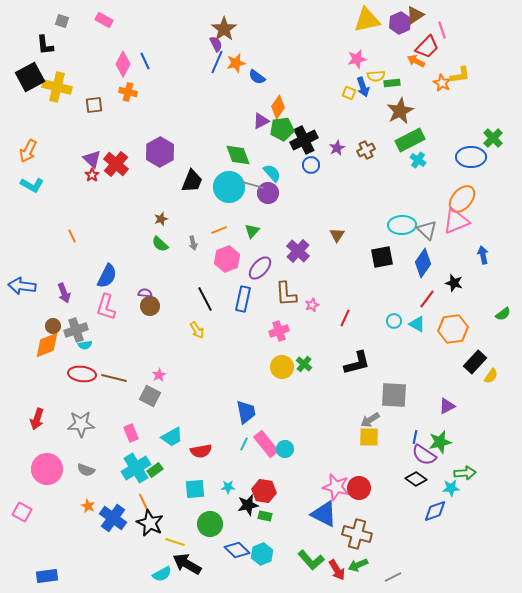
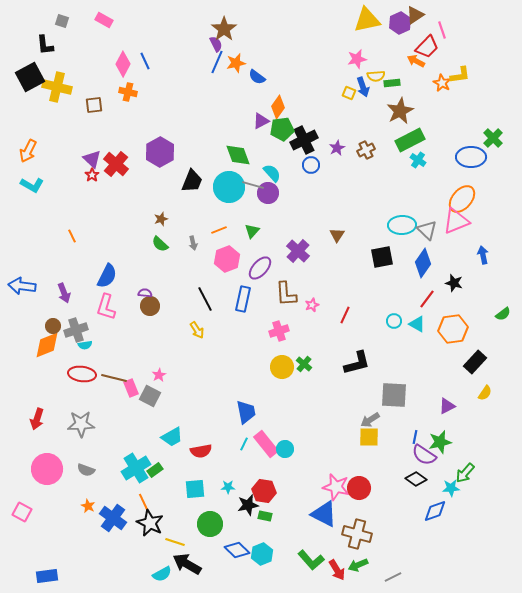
red line at (345, 318): moved 3 px up
yellow semicircle at (491, 376): moved 6 px left, 17 px down
pink rectangle at (131, 433): moved 45 px up
green arrow at (465, 473): rotated 135 degrees clockwise
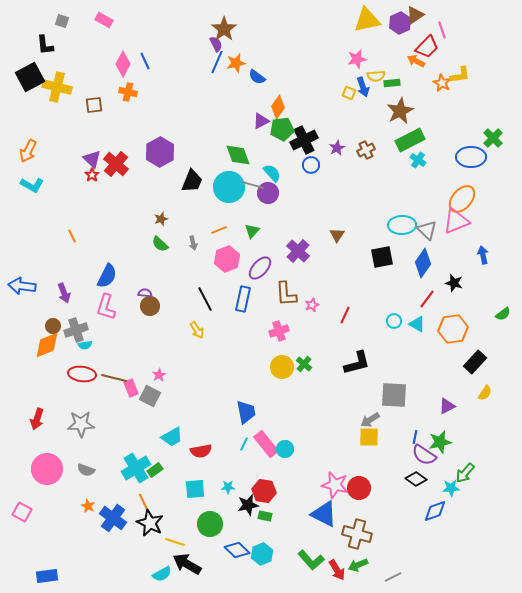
pink star at (336, 487): moved 1 px left, 2 px up
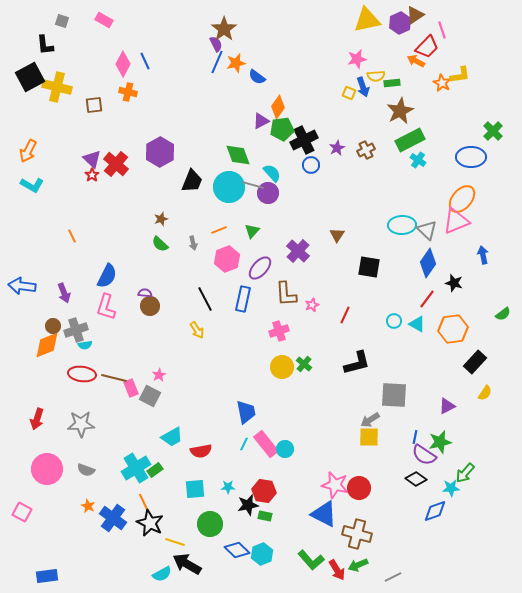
green cross at (493, 138): moved 7 px up
black square at (382, 257): moved 13 px left, 10 px down; rotated 20 degrees clockwise
blue diamond at (423, 263): moved 5 px right
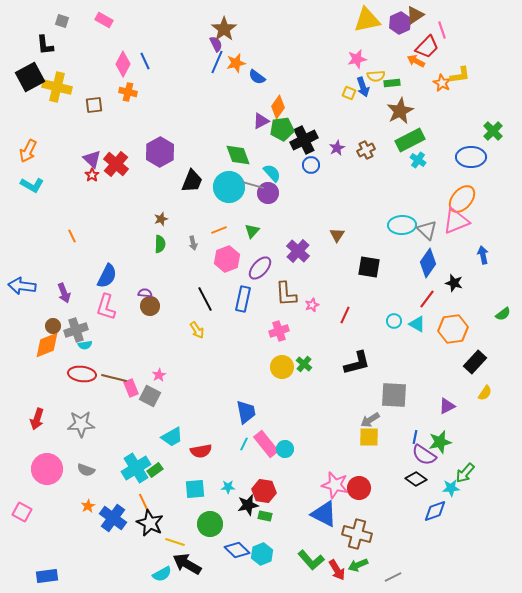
green semicircle at (160, 244): rotated 132 degrees counterclockwise
orange star at (88, 506): rotated 16 degrees clockwise
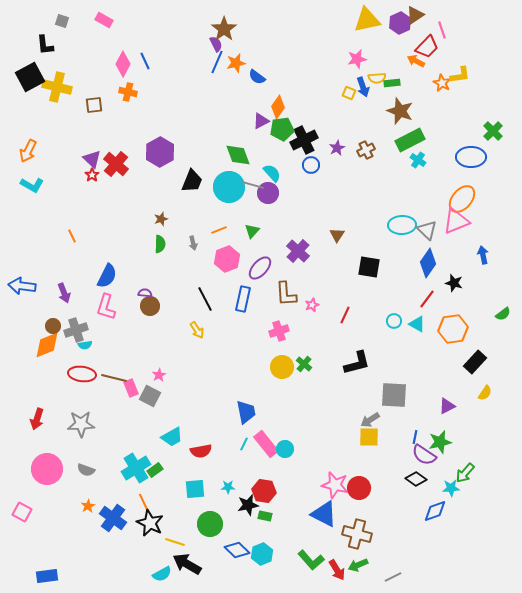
yellow semicircle at (376, 76): moved 1 px right, 2 px down
brown star at (400, 111): rotated 24 degrees counterclockwise
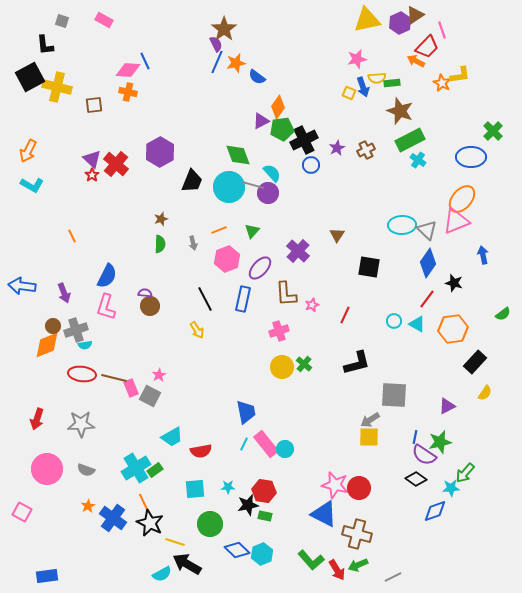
pink diamond at (123, 64): moved 5 px right, 6 px down; rotated 65 degrees clockwise
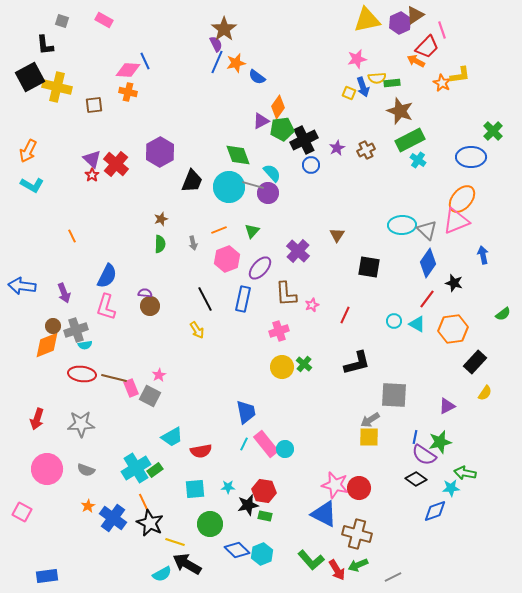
green arrow at (465, 473): rotated 60 degrees clockwise
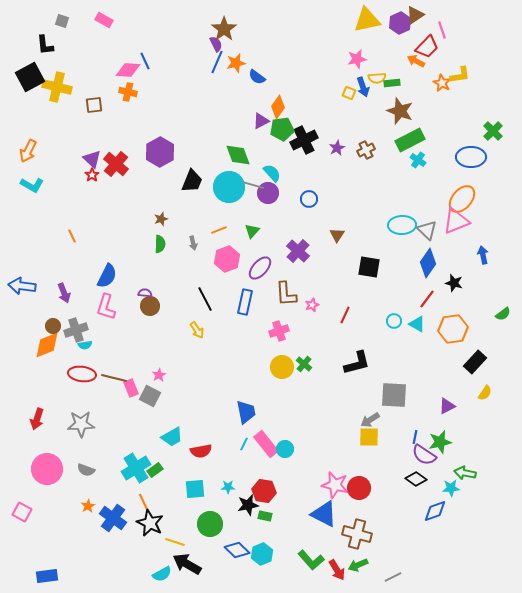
blue circle at (311, 165): moved 2 px left, 34 px down
blue rectangle at (243, 299): moved 2 px right, 3 px down
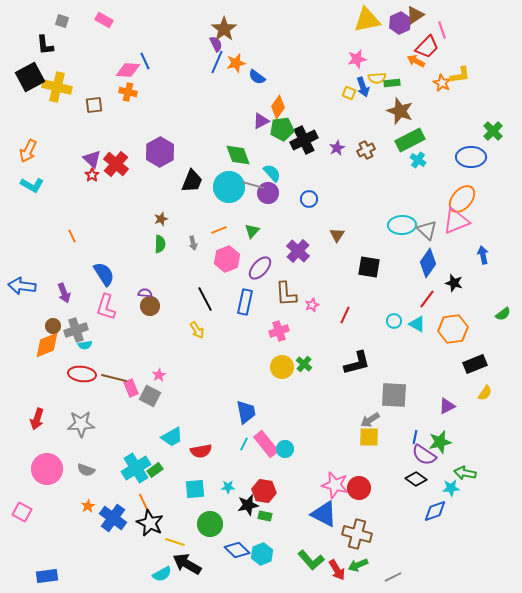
blue semicircle at (107, 276): moved 3 px left, 2 px up; rotated 60 degrees counterclockwise
black rectangle at (475, 362): moved 2 px down; rotated 25 degrees clockwise
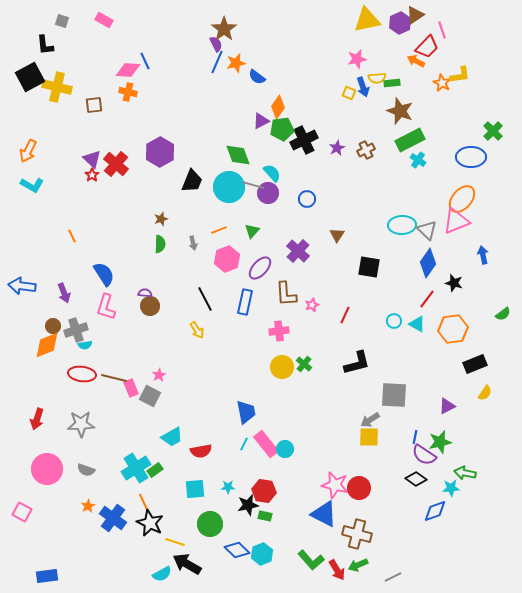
blue circle at (309, 199): moved 2 px left
pink cross at (279, 331): rotated 12 degrees clockwise
